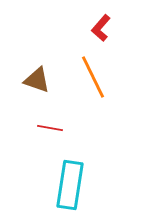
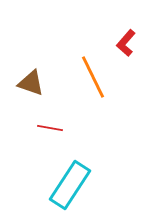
red L-shape: moved 25 px right, 15 px down
brown triangle: moved 6 px left, 3 px down
cyan rectangle: rotated 24 degrees clockwise
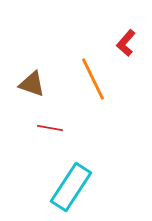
orange line: moved 2 px down
brown triangle: moved 1 px right, 1 px down
cyan rectangle: moved 1 px right, 2 px down
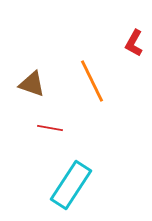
red L-shape: moved 8 px right; rotated 12 degrees counterclockwise
orange line: moved 1 px left, 2 px down
cyan rectangle: moved 2 px up
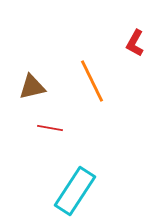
red L-shape: moved 1 px right
brown triangle: moved 3 px down; rotated 32 degrees counterclockwise
cyan rectangle: moved 4 px right, 6 px down
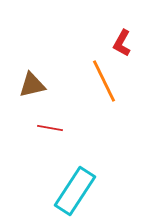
red L-shape: moved 13 px left
orange line: moved 12 px right
brown triangle: moved 2 px up
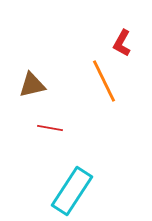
cyan rectangle: moved 3 px left
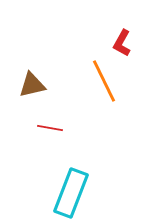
cyan rectangle: moved 1 px left, 2 px down; rotated 12 degrees counterclockwise
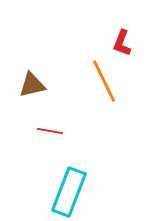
red L-shape: rotated 8 degrees counterclockwise
red line: moved 3 px down
cyan rectangle: moved 2 px left, 1 px up
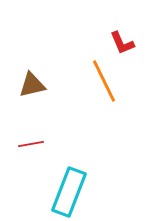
red L-shape: rotated 44 degrees counterclockwise
red line: moved 19 px left, 13 px down; rotated 20 degrees counterclockwise
